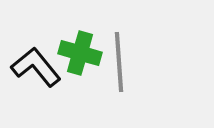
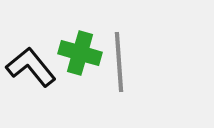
black L-shape: moved 5 px left
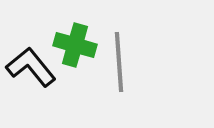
green cross: moved 5 px left, 8 px up
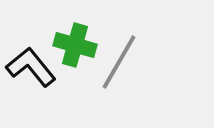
gray line: rotated 34 degrees clockwise
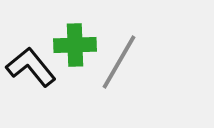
green cross: rotated 18 degrees counterclockwise
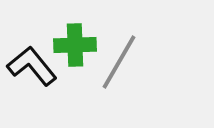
black L-shape: moved 1 px right, 1 px up
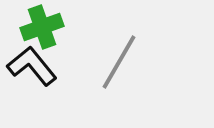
green cross: moved 33 px left, 18 px up; rotated 18 degrees counterclockwise
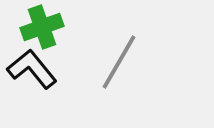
black L-shape: moved 3 px down
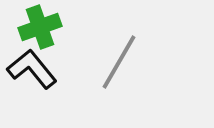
green cross: moved 2 px left
